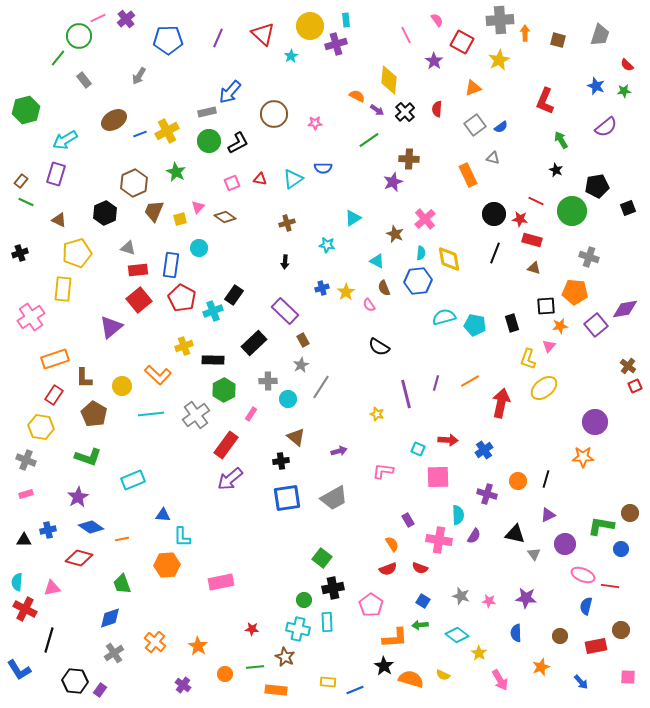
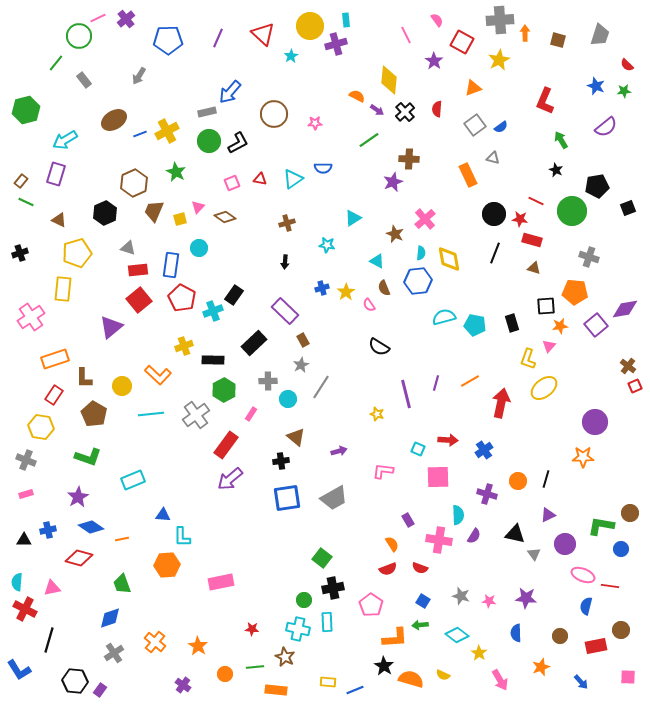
green line at (58, 58): moved 2 px left, 5 px down
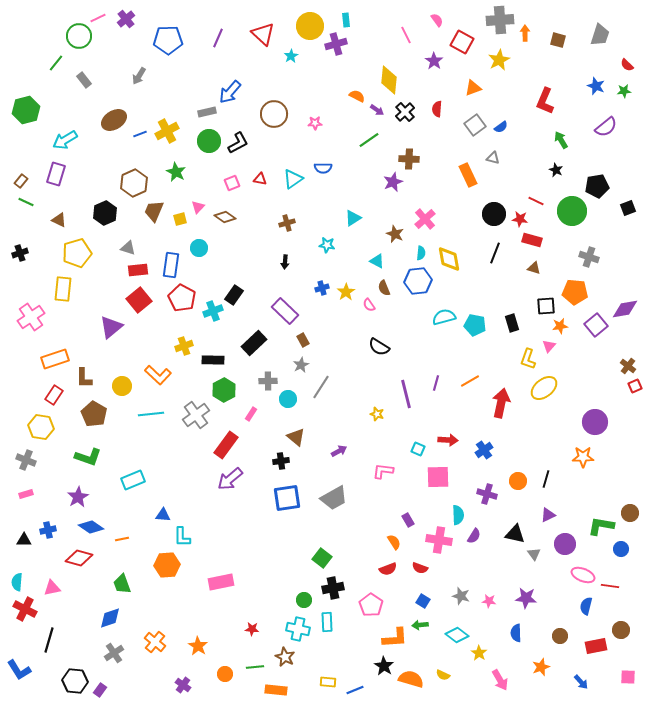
purple arrow at (339, 451): rotated 14 degrees counterclockwise
orange semicircle at (392, 544): moved 2 px right, 2 px up
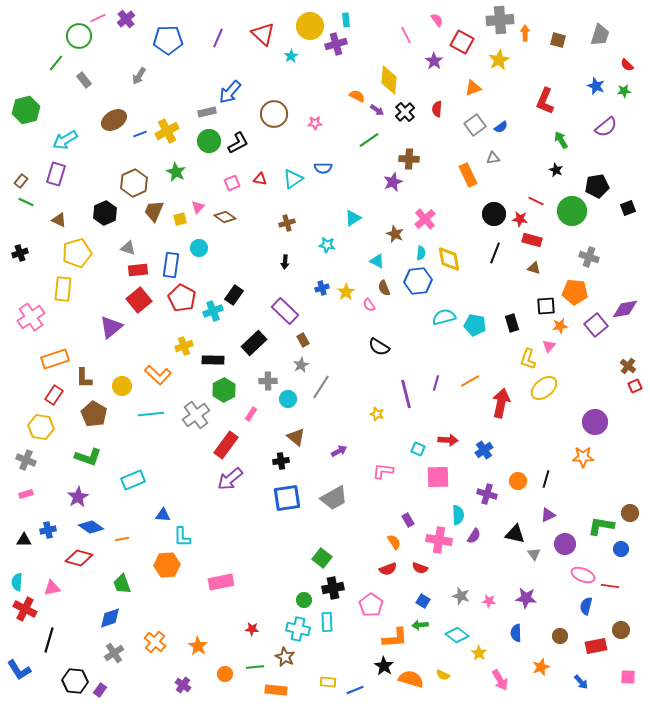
gray triangle at (493, 158): rotated 24 degrees counterclockwise
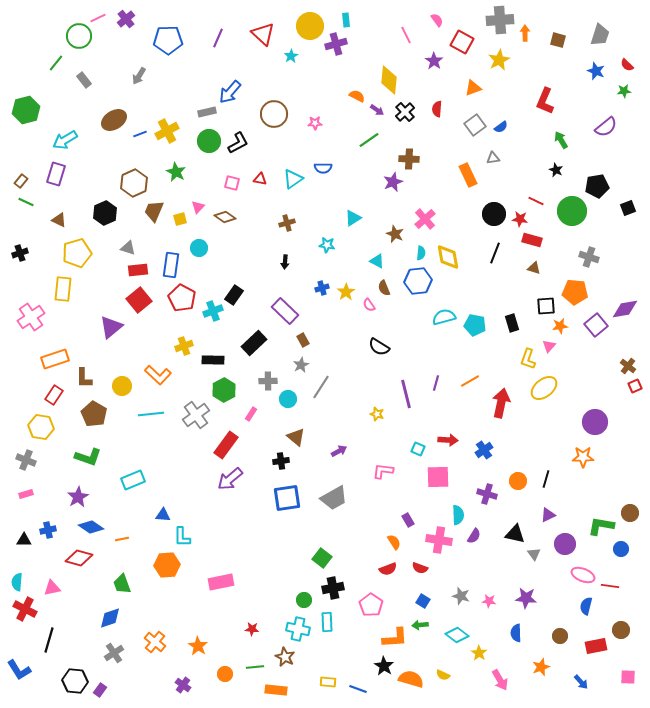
blue star at (596, 86): moved 15 px up
pink square at (232, 183): rotated 35 degrees clockwise
yellow diamond at (449, 259): moved 1 px left, 2 px up
blue line at (355, 690): moved 3 px right, 1 px up; rotated 42 degrees clockwise
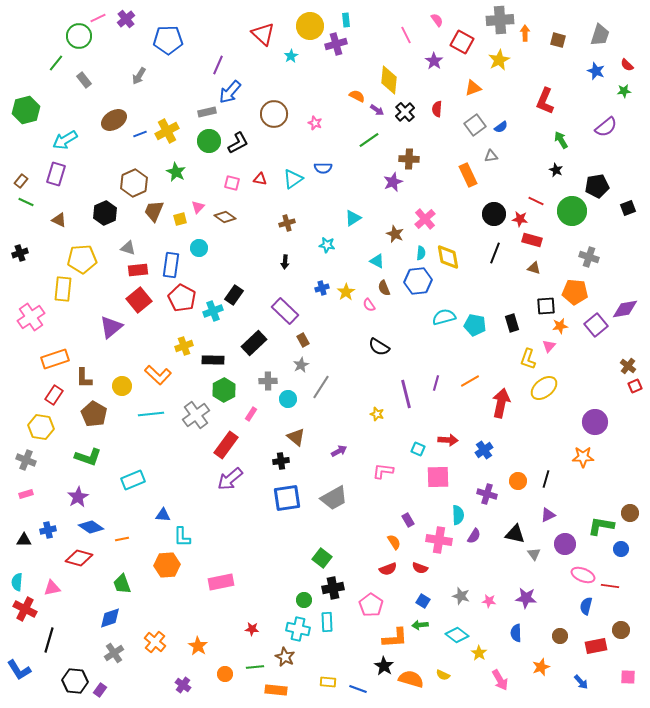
purple line at (218, 38): moved 27 px down
pink star at (315, 123): rotated 24 degrees clockwise
gray triangle at (493, 158): moved 2 px left, 2 px up
yellow pentagon at (77, 253): moved 5 px right, 6 px down; rotated 12 degrees clockwise
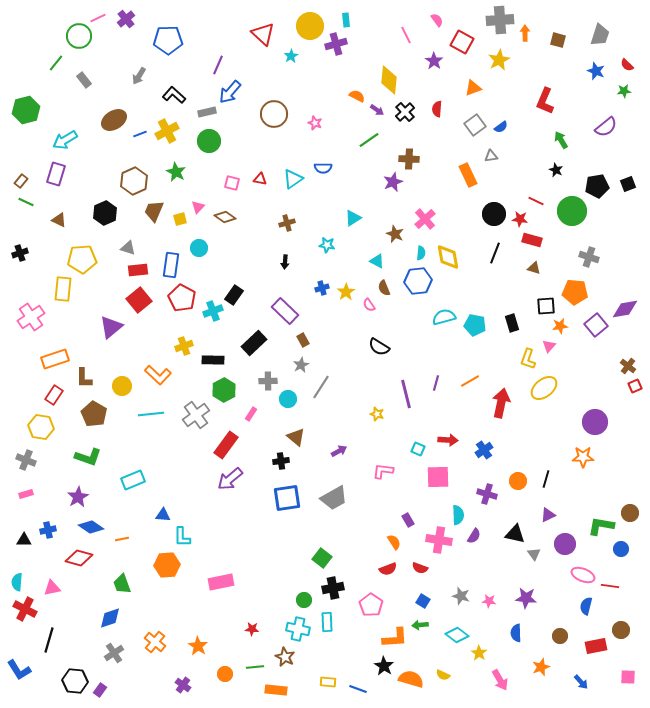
black L-shape at (238, 143): moved 64 px left, 48 px up; rotated 110 degrees counterclockwise
brown hexagon at (134, 183): moved 2 px up
black square at (628, 208): moved 24 px up
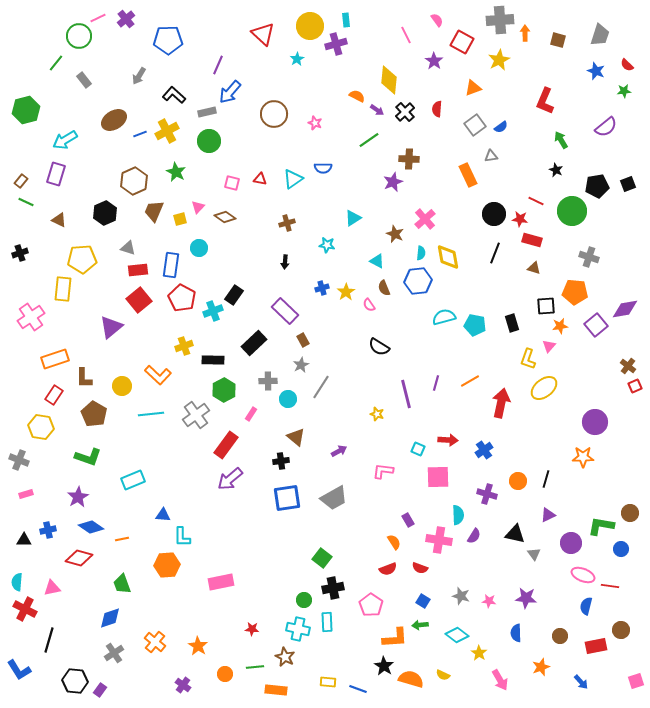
cyan star at (291, 56): moved 6 px right, 3 px down
gray cross at (26, 460): moved 7 px left
purple circle at (565, 544): moved 6 px right, 1 px up
pink square at (628, 677): moved 8 px right, 4 px down; rotated 21 degrees counterclockwise
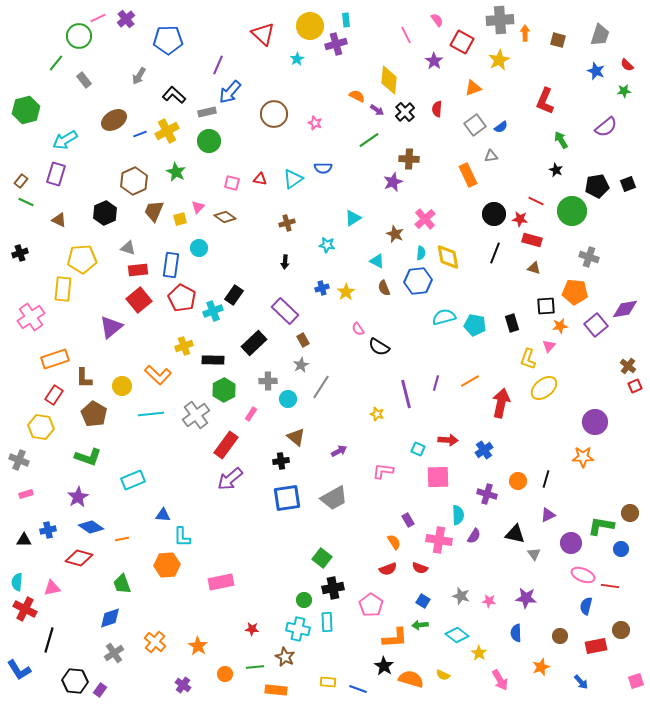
pink semicircle at (369, 305): moved 11 px left, 24 px down
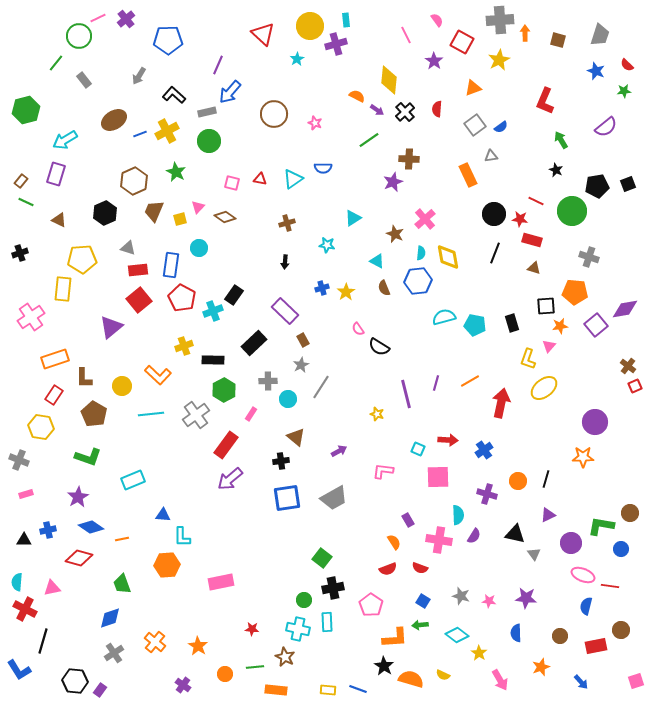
black line at (49, 640): moved 6 px left, 1 px down
yellow rectangle at (328, 682): moved 8 px down
